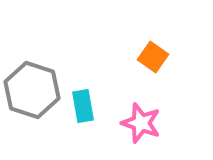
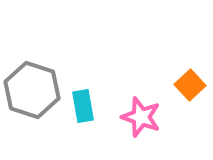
orange square: moved 37 px right, 28 px down; rotated 12 degrees clockwise
pink star: moved 6 px up
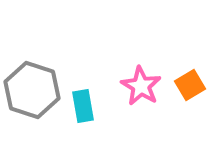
orange square: rotated 12 degrees clockwise
pink star: moved 31 px up; rotated 12 degrees clockwise
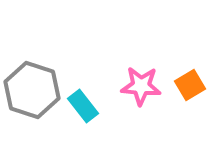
pink star: rotated 27 degrees counterclockwise
cyan rectangle: rotated 28 degrees counterclockwise
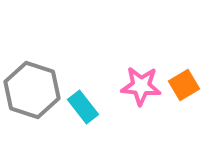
orange square: moved 6 px left
cyan rectangle: moved 1 px down
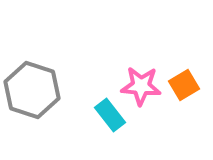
cyan rectangle: moved 27 px right, 8 px down
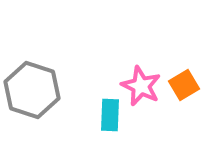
pink star: rotated 21 degrees clockwise
cyan rectangle: rotated 40 degrees clockwise
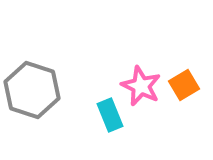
cyan rectangle: rotated 24 degrees counterclockwise
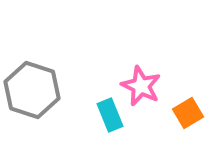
orange square: moved 4 px right, 28 px down
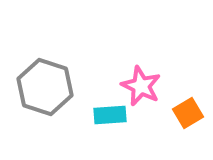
gray hexagon: moved 13 px right, 3 px up
cyan rectangle: rotated 72 degrees counterclockwise
